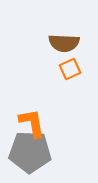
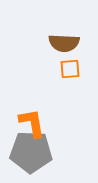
orange square: rotated 20 degrees clockwise
gray pentagon: moved 1 px right
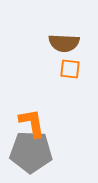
orange square: rotated 10 degrees clockwise
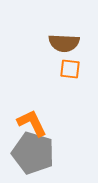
orange L-shape: rotated 16 degrees counterclockwise
gray pentagon: moved 2 px right, 1 px down; rotated 15 degrees clockwise
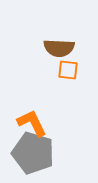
brown semicircle: moved 5 px left, 5 px down
orange square: moved 2 px left, 1 px down
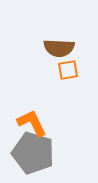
orange square: rotated 15 degrees counterclockwise
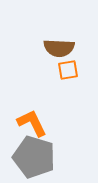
gray pentagon: moved 1 px right, 4 px down
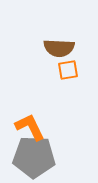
orange L-shape: moved 2 px left, 4 px down
gray pentagon: rotated 15 degrees counterclockwise
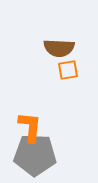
orange L-shape: rotated 32 degrees clockwise
gray pentagon: moved 1 px right, 2 px up
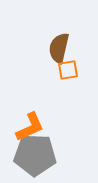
brown semicircle: rotated 100 degrees clockwise
orange L-shape: rotated 60 degrees clockwise
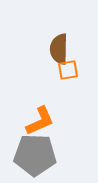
brown semicircle: moved 1 px down; rotated 12 degrees counterclockwise
orange L-shape: moved 10 px right, 6 px up
